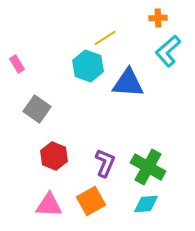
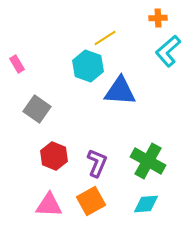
blue triangle: moved 8 px left, 8 px down
purple L-shape: moved 8 px left
green cross: moved 6 px up
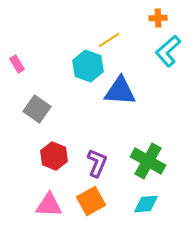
yellow line: moved 4 px right, 2 px down
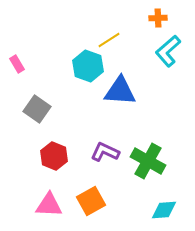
purple L-shape: moved 8 px right, 11 px up; rotated 88 degrees counterclockwise
cyan diamond: moved 18 px right, 6 px down
